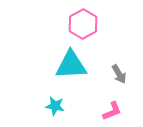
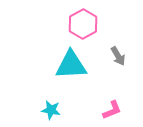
gray arrow: moved 1 px left, 18 px up
cyan star: moved 4 px left, 4 px down
pink L-shape: moved 1 px up
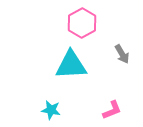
pink hexagon: moved 1 px left, 1 px up
gray arrow: moved 4 px right, 2 px up
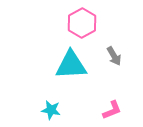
gray arrow: moved 8 px left, 2 px down
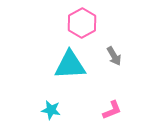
cyan triangle: moved 1 px left
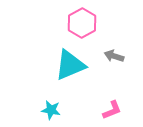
gray arrow: rotated 138 degrees clockwise
cyan triangle: rotated 20 degrees counterclockwise
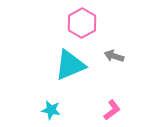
pink L-shape: rotated 15 degrees counterclockwise
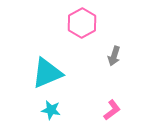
gray arrow: rotated 90 degrees counterclockwise
cyan triangle: moved 23 px left, 8 px down
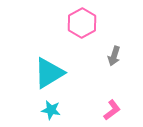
cyan triangle: moved 2 px right; rotated 8 degrees counterclockwise
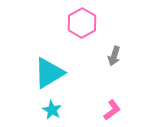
cyan star: moved 1 px right; rotated 18 degrees clockwise
